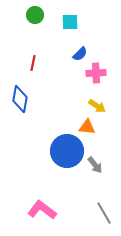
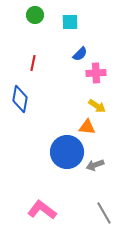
blue circle: moved 1 px down
gray arrow: rotated 108 degrees clockwise
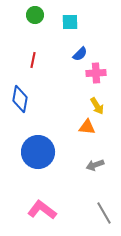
red line: moved 3 px up
yellow arrow: rotated 24 degrees clockwise
blue circle: moved 29 px left
